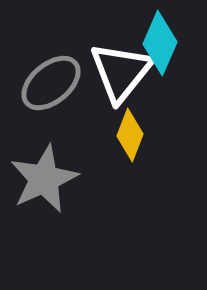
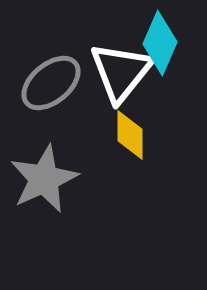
yellow diamond: rotated 21 degrees counterclockwise
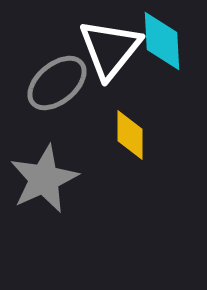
cyan diamond: moved 2 px right, 2 px up; rotated 26 degrees counterclockwise
white triangle: moved 11 px left, 23 px up
gray ellipse: moved 6 px right
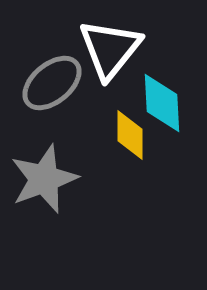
cyan diamond: moved 62 px down
gray ellipse: moved 5 px left
gray star: rotated 4 degrees clockwise
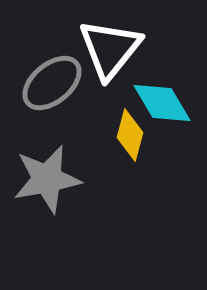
cyan diamond: rotated 28 degrees counterclockwise
yellow diamond: rotated 15 degrees clockwise
gray star: moved 3 px right; rotated 10 degrees clockwise
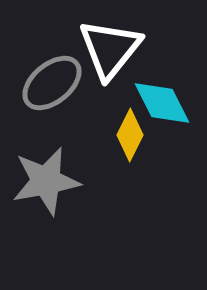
cyan diamond: rotated 4 degrees clockwise
yellow diamond: rotated 12 degrees clockwise
gray star: moved 1 px left, 2 px down
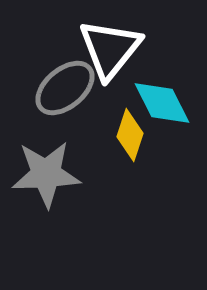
gray ellipse: moved 13 px right, 5 px down
yellow diamond: rotated 9 degrees counterclockwise
gray star: moved 7 px up; rotated 8 degrees clockwise
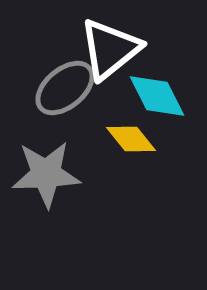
white triangle: rotated 12 degrees clockwise
cyan diamond: moved 5 px left, 7 px up
yellow diamond: moved 1 px right, 4 px down; rotated 57 degrees counterclockwise
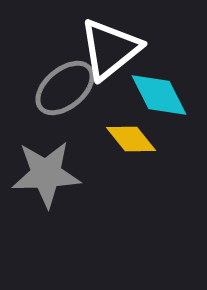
cyan diamond: moved 2 px right, 1 px up
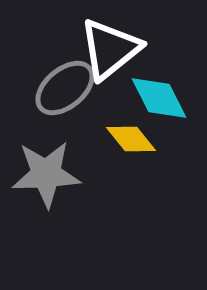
cyan diamond: moved 3 px down
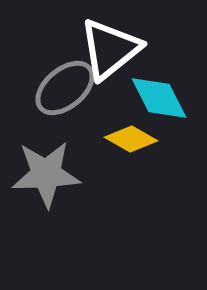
yellow diamond: rotated 21 degrees counterclockwise
